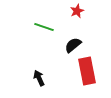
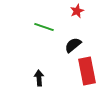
black arrow: rotated 21 degrees clockwise
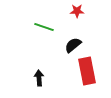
red star: rotated 24 degrees clockwise
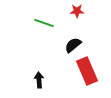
green line: moved 4 px up
red rectangle: rotated 12 degrees counterclockwise
black arrow: moved 2 px down
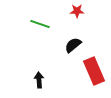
green line: moved 4 px left, 1 px down
red rectangle: moved 7 px right
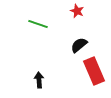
red star: rotated 24 degrees clockwise
green line: moved 2 px left
black semicircle: moved 6 px right
